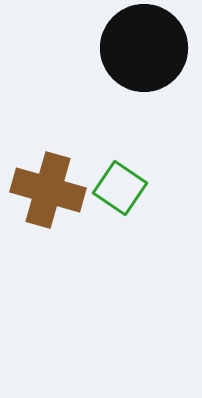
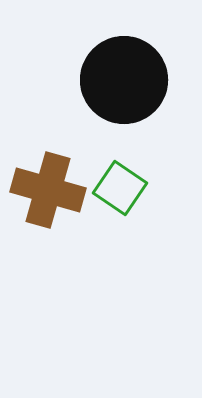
black circle: moved 20 px left, 32 px down
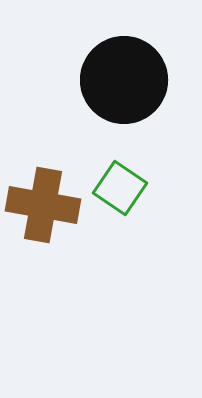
brown cross: moved 5 px left, 15 px down; rotated 6 degrees counterclockwise
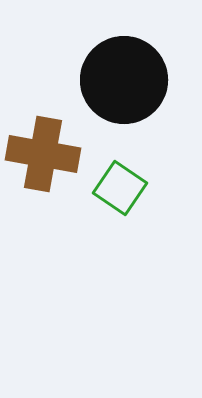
brown cross: moved 51 px up
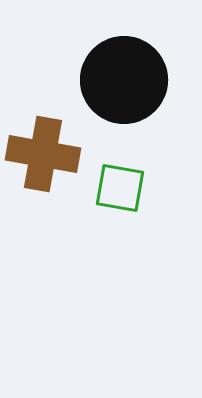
green square: rotated 24 degrees counterclockwise
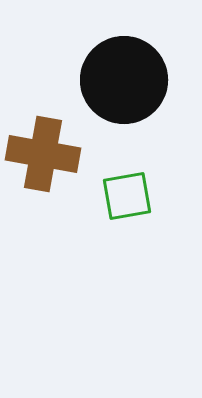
green square: moved 7 px right, 8 px down; rotated 20 degrees counterclockwise
